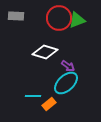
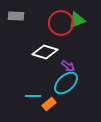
red circle: moved 2 px right, 5 px down
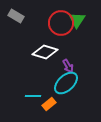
gray rectangle: rotated 28 degrees clockwise
green triangle: rotated 36 degrees counterclockwise
purple arrow: rotated 24 degrees clockwise
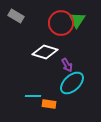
purple arrow: moved 1 px left, 1 px up
cyan ellipse: moved 6 px right
orange rectangle: rotated 48 degrees clockwise
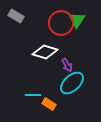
cyan line: moved 1 px up
orange rectangle: rotated 24 degrees clockwise
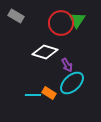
orange rectangle: moved 11 px up
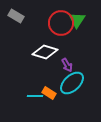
cyan line: moved 2 px right, 1 px down
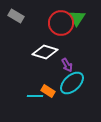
green triangle: moved 2 px up
orange rectangle: moved 1 px left, 2 px up
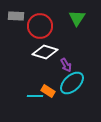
gray rectangle: rotated 28 degrees counterclockwise
red circle: moved 21 px left, 3 px down
purple arrow: moved 1 px left
